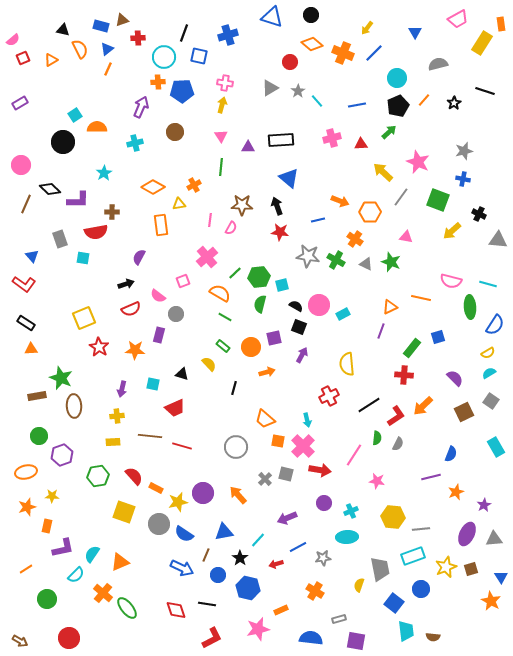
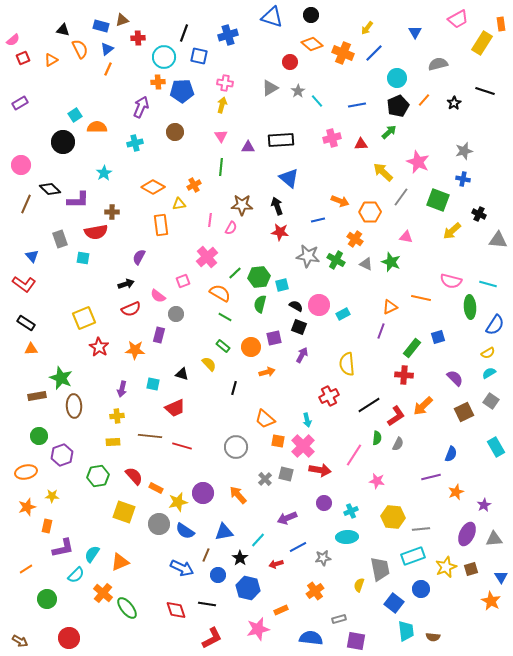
blue semicircle at (184, 534): moved 1 px right, 3 px up
orange cross at (315, 591): rotated 24 degrees clockwise
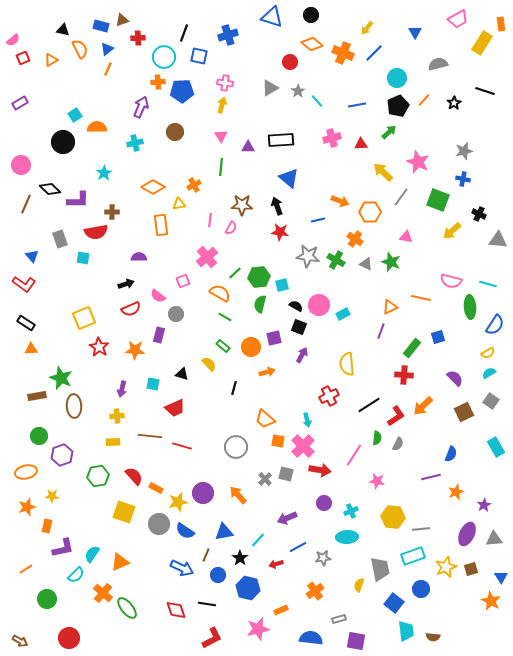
purple semicircle at (139, 257): rotated 63 degrees clockwise
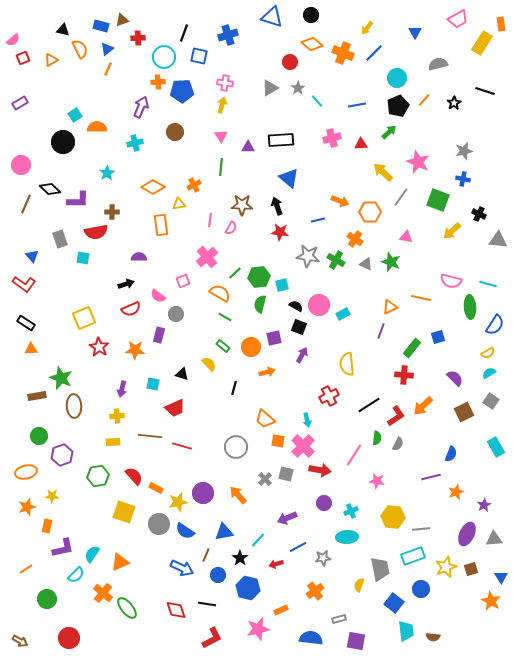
gray star at (298, 91): moved 3 px up
cyan star at (104, 173): moved 3 px right
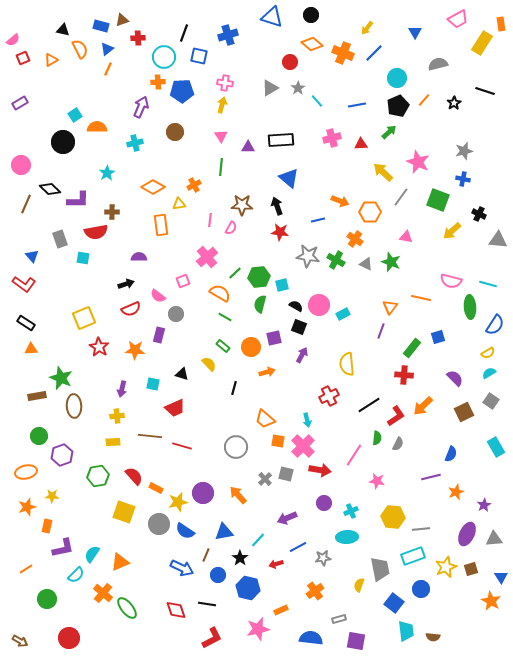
orange triangle at (390, 307): rotated 28 degrees counterclockwise
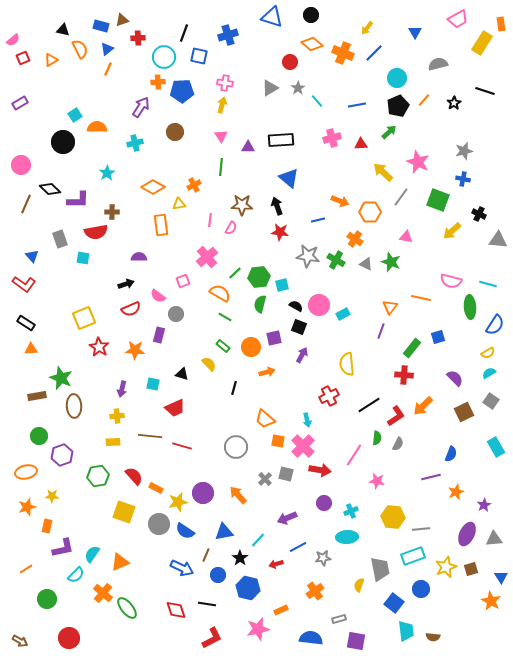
purple arrow at (141, 107): rotated 10 degrees clockwise
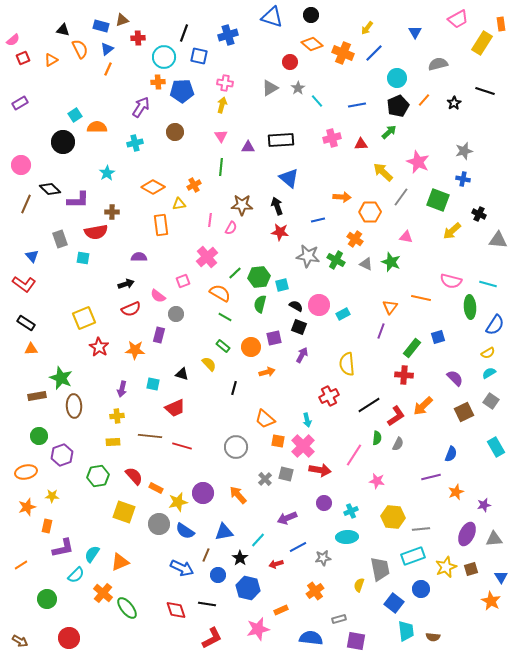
orange arrow at (340, 201): moved 2 px right, 4 px up; rotated 18 degrees counterclockwise
purple star at (484, 505): rotated 16 degrees clockwise
orange line at (26, 569): moved 5 px left, 4 px up
